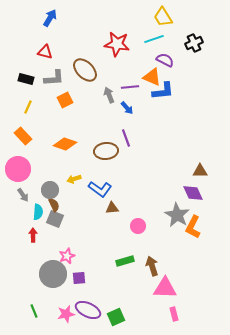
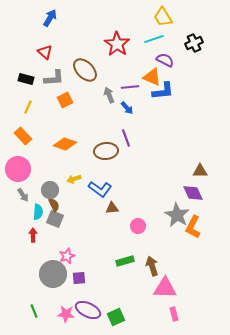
red star at (117, 44): rotated 25 degrees clockwise
red triangle at (45, 52): rotated 28 degrees clockwise
pink star at (66, 314): rotated 18 degrees clockwise
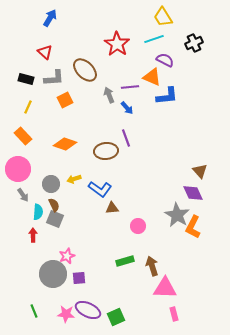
blue L-shape at (163, 91): moved 4 px right, 5 px down
brown triangle at (200, 171): rotated 49 degrees clockwise
gray circle at (50, 190): moved 1 px right, 6 px up
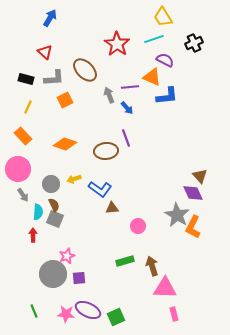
brown triangle at (200, 171): moved 5 px down
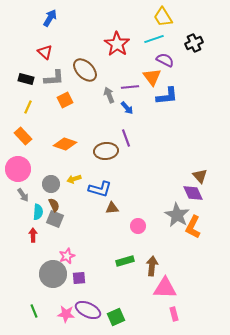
orange triangle at (152, 77): rotated 30 degrees clockwise
blue L-shape at (100, 189): rotated 20 degrees counterclockwise
brown arrow at (152, 266): rotated 24 degrees clockwise
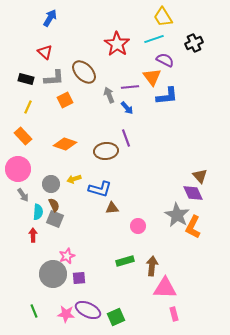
brown ellipse at (85, 70): moved 1 px left, 2 px down
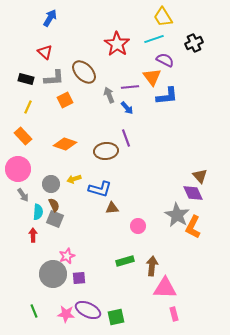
green square at (116, 317): rotated 12 degrees clockwise
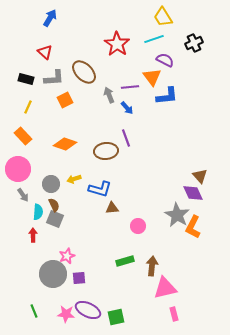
pink triangle at (165, 288): rotated 15 degrees counterclockwise
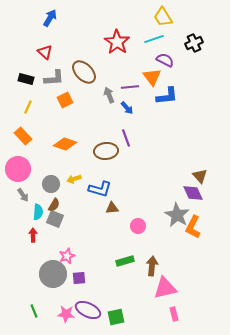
red star at (117, 44): moved 2 px up
brown semicircle at (54, 205): rotated 56 degrees clockwise
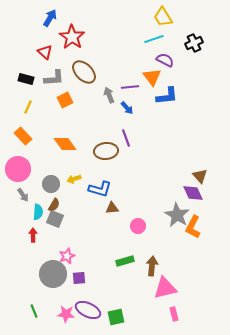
red star at (117, 42): moved 45 px left, 5 px up
orange diamond at (65, 144): rotated 35 degrees clockwise
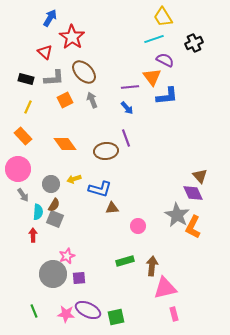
gray arrow at (109, 95): moved 17 px left, 5 px down
